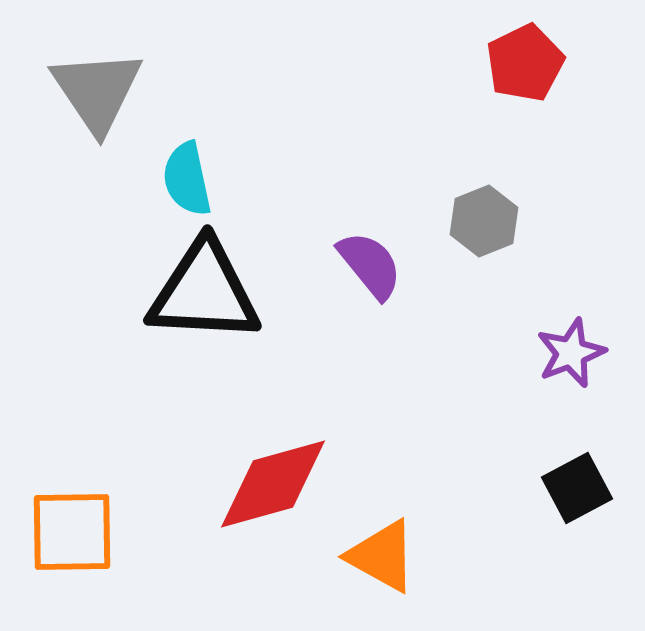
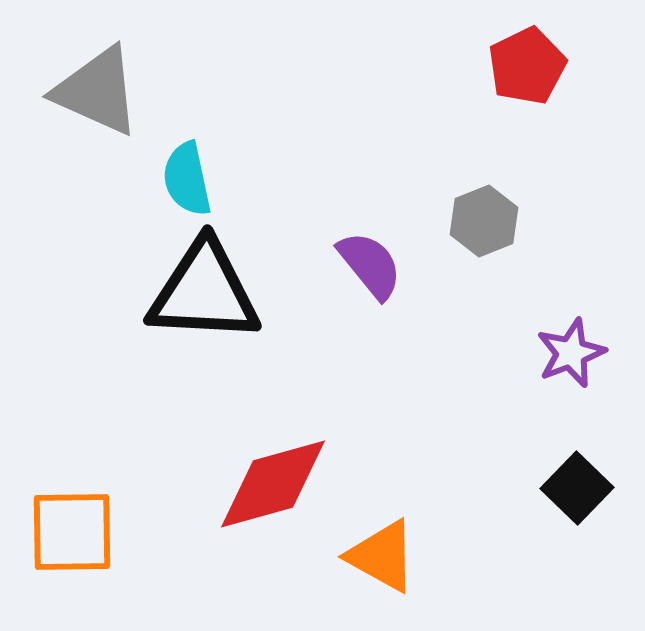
red pentagon: moved 2 px right, 3 px down
gray triangle: rotated 32 degrees counterclockwise
black square: rotated 18 degrees counterclockwise
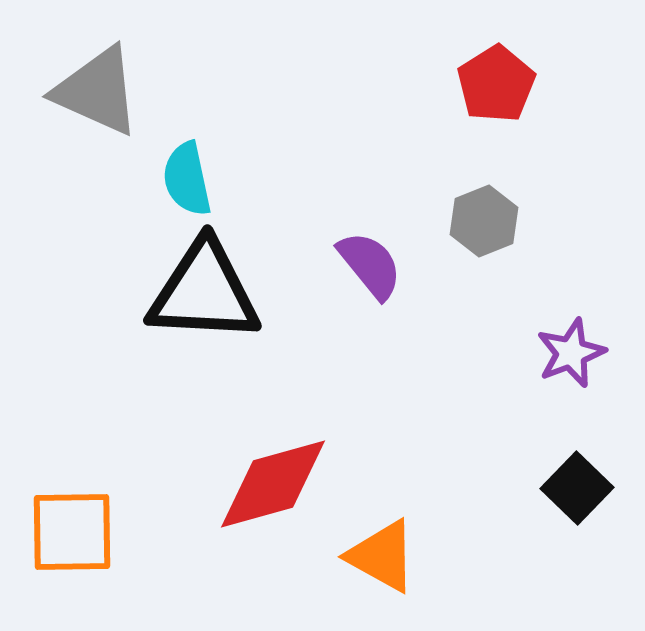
red pentagon: moved 31 px left, 18 px down; rotated 6 degrees counterclockwise
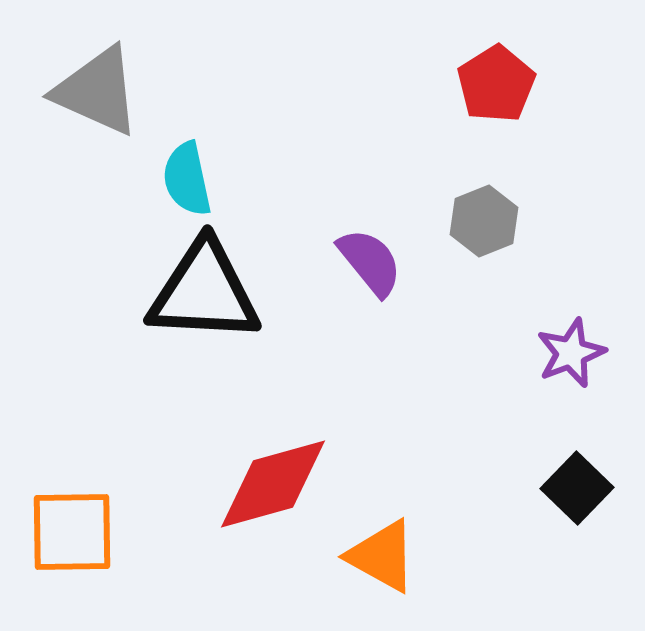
purple semicircle: moved 3 px up
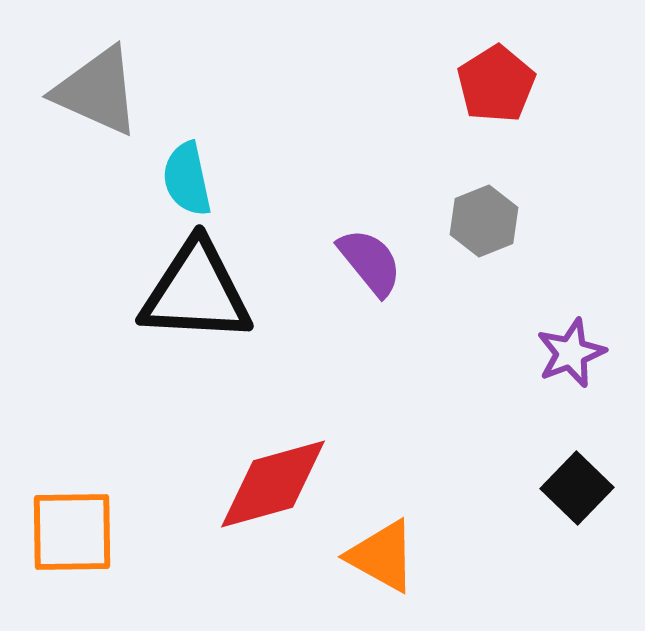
black triangle: moved 8 px left
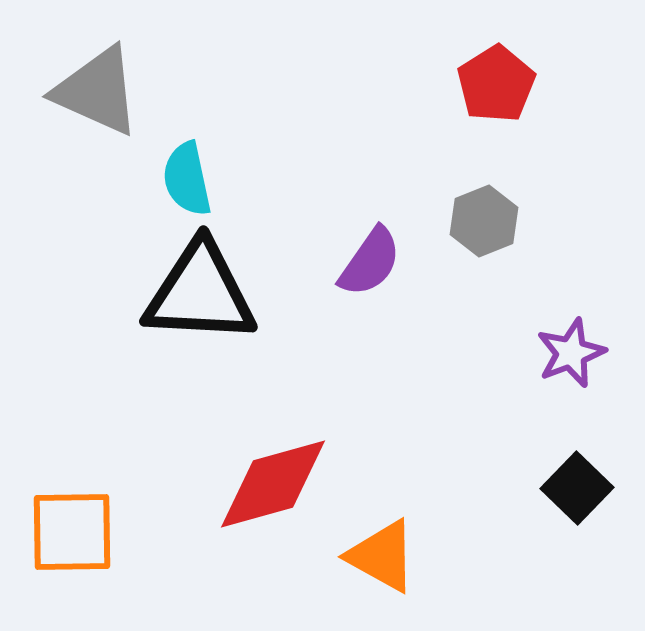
purple semicircle: rotated 74 degrees clockwise
black triangle: moved 4 px right, 1 px down
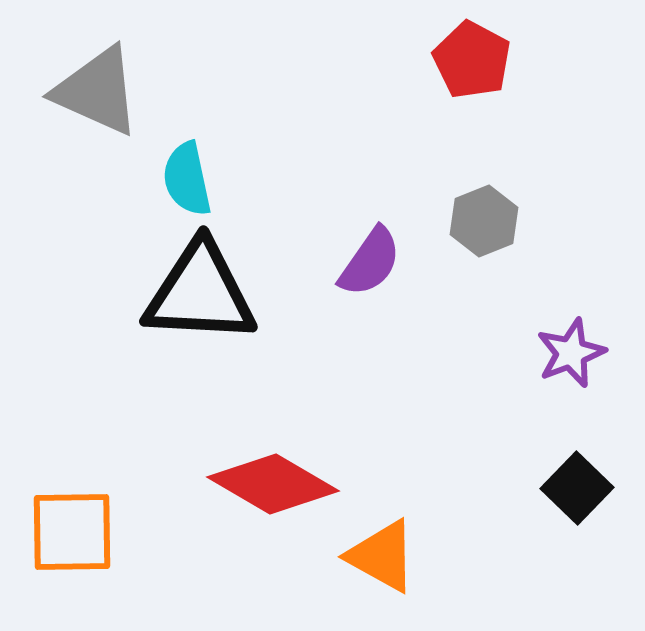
red pentagon: moved 24 px left, 24 px up; rotated 12 degrees counterclockwise
red diamond: rotated 46 degrees clockwise
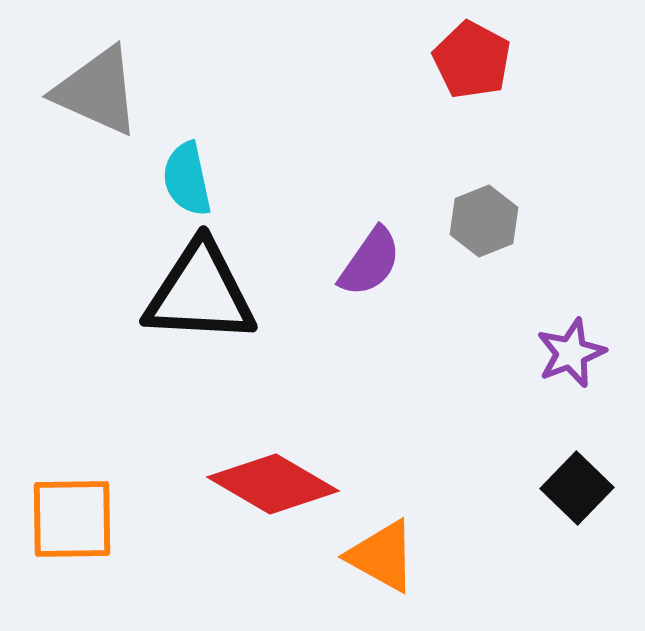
orange square: moved 13 px up
